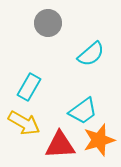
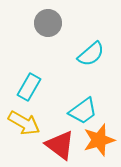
red triangle: rotated 40 degrees clockwise
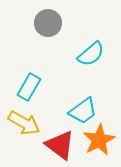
orange star: rotated 12 degrees counterclockwise
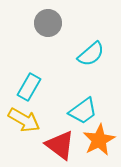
yellow arrow: moved 3 px up
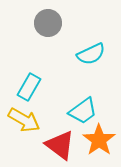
cyan semicircle: rotated 16 degrees clockwise
orange star: rotated 8 degrees counterclockwise
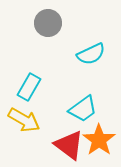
cyan trapezoid: moved 2 px up
red triangle: moved 9 px right
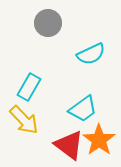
yellow arrow: rotated 16 degrees clockwise
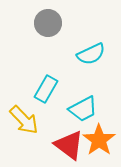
cyan rectangle: moved 17 px right, 2 px down
cyan trapezoid: rotated 8 degrees clockwise
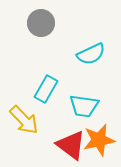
gray circle: moved 7 px left
cyan trapezoid: moved 1 px right, 3 px up; rotated 36 degrees clockwise
orange star: rotated 24 degrees clockwise
red triangle: moved 2 px right
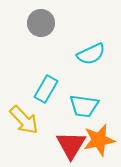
red triangle: rotated 24 degrees clockwise
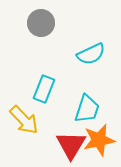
cyan rectangle: moved 2 px left; rotated 8 degrees counterclockwise
cyan trapezoid: moved 3 px right, 3 px down; rotated 80 degrees counterclockwise
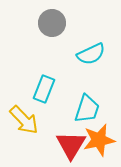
gray circle: moved 11 px right
